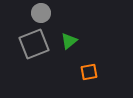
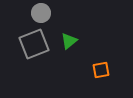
orange square: moved 12 px right, 2 px up
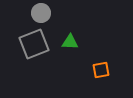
green triangle: moved 1 px right, 1 px down; rotated 42 degrees clockwise
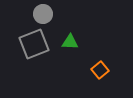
gray circle: moved 2 px right, 1 px down
orange square: moved 1 px left; rotated 30 degrees counterclockwise
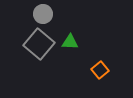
gray square: moved 5 px right; rotated 28 degrees counterclockwise
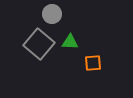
gray circle: moved 9 px right
orange square: moved 7 px left, 7 px up; rotated 36 degrees clockwise
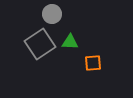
gray square: moved 1 px right; rotated 16 degrees clockwise
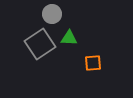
green triangle: moved 1 px left, 4 px up
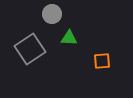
gray square: moved 10 px left, 5 px down
orange square: moved 9 px right, 2 px up
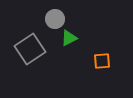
gray circle: moved 3 px right, 5 px down
green triangle: rotated 30 degrees counterclockwise
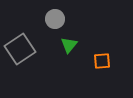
green triangle: moved 7 px down; rotated 24 degrees counterclockwise
gray square: moved 10 px left
